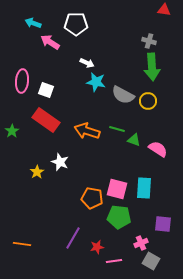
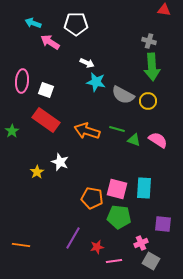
pink semicircle: moved 9 px up
orange line: moved 1 px left, 1 px down
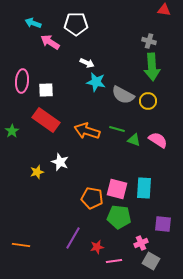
white square: rotated 21 degrees counterclockwise
yellow star: rotated 16 degrees clockwise
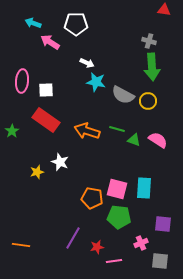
gray square: moved 9 px right; rotated 24 degrees counterclockwise
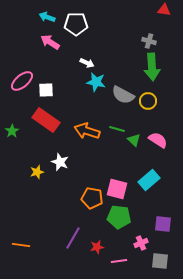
cyan arrow: moved 14 px right, 6 px up
pink ellipse: rotated 45 degrees clockwise
green triangle: rotated 24 degrees clockwise
cyan rectangle: moved 5 px right, 8 px up; rotated 45 degrees clockwise
pink line: moved 5 px right
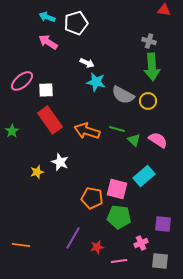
white pentagon: moved 1 px up; rotated 15 degrees counterclockwise
pink arrow: moved 2 px left
red rectangle: moved 4 px right; rotated 20 degrees clockwise
cyan rectangle: moved 5 px left, 4 px up
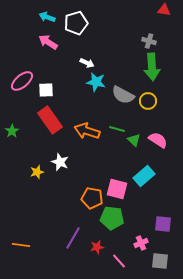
green pentagon: moved 7 px left, 1 px down
pink line: rotated 56 degrees clockwise
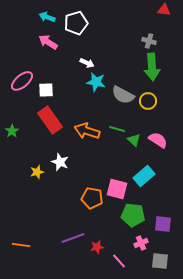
green pentagon: moved 21 px right, 3 px up
purple line: rotated 40 degrees clockwise
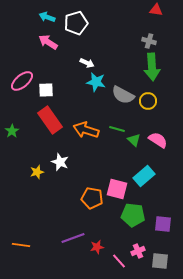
red triangle: moved 8 px left
orange arrow: moved 1 px left, 1 px up
pink cross: moved 3 px left, 8 px down
